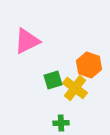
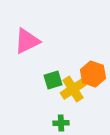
orange hexagon: moved 4 px right, 9 px down
yellow cross: moved 2 px left, 1 px down; rotated 20 degrees clockwise
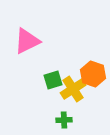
green cross: moved 3 px right, 3 px up
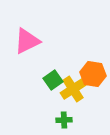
orange hexagon: rotated 10 degrees counterclockwise
green square: rotated 18 degrees counterclockwise
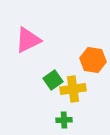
pink triangle: moved 1 px right, 1 px up
orange hexagon: moved 14 px up
yellow cross: rotated 25 degrees clockwise
